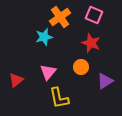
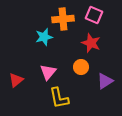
orange cross: moved 3 px right, 2 px down; rotated 30 degrees clockwise
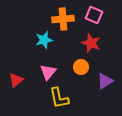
cyan star: moved 3 px down
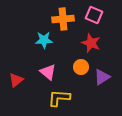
cyan star: rotated 12 degrees clockwise
pink triangle: rotated 30 degrees counterclockwise
purple triangle: moved 3 px left, 4 px up
yellow L-shape: rotated 105 degrees clockwise
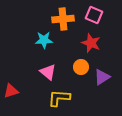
red triangle: moved 5 px left, 11 px down; rotated 21 degrees clockwise
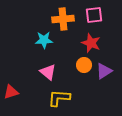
pink square: rotated 30 degrees counterclockwise
orange circle: moved 3 px right, 2 px up
purple triangle: moved 2 px right, 6 px up
red triangle: moved 1 px down
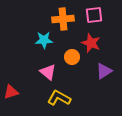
orange circle: moved 12 px left, 8 px up
yellow L-shape: rotated 25 degrees clockwise
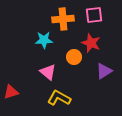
orange circle: moved 2 px right
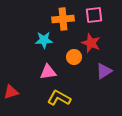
pink triangle: rotated 48 degrees counterclockwise
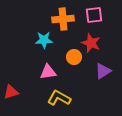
purple triangle: moved 1 px left
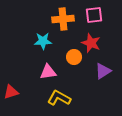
cyan star: moved 1 px left, 1 px down
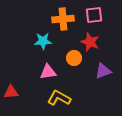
red star: moved 1 px left, 1 px up
orange circle: moved 1 px down
purple triangle: rotated 12 degrees clockwise
red triangle: rotated 14 degrees clockwise
